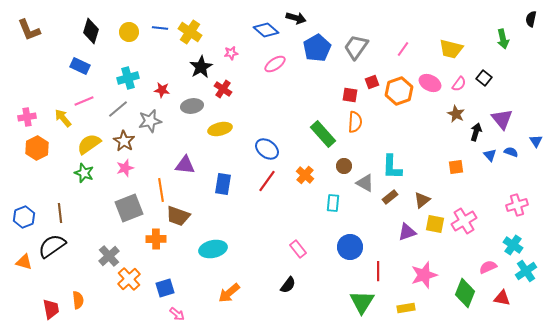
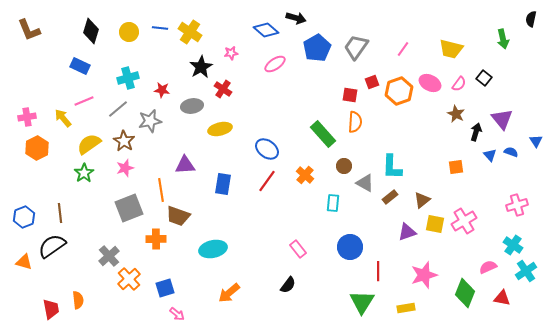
purple triangle at (185, 165): rotated 10 degrees counterclockwise
green star at (84, 173): rotated 18 degrees clockwise
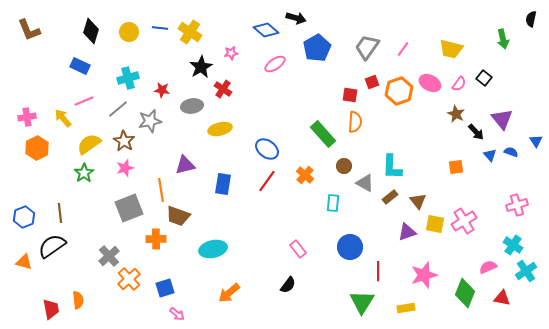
gray trapezoid at (356, 47): moved 11 px right
black arrow at (476, 132): rotated 120 degrees clockwise
purple triangle at (185, 165): rotated 10 degrees counterclockwise
brown triangle at (422, 200): moved 4 px left, 1 px down; rotated 30 degrees counterclockwise
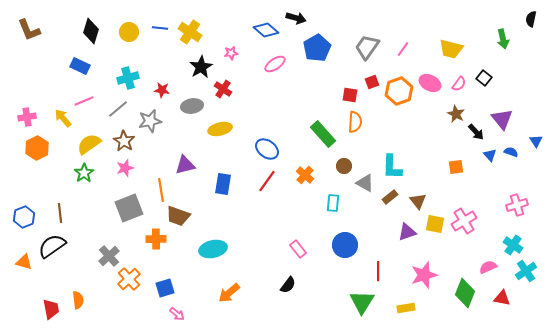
blue circle at (350, 247): moved 5 px left, 2 px up
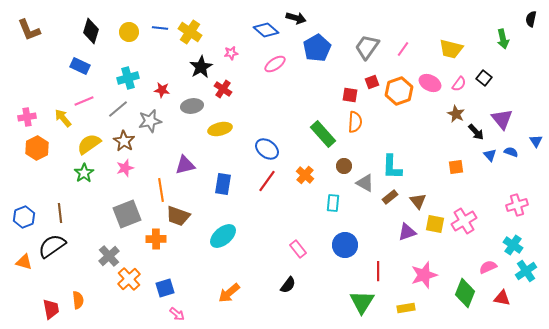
gray square at (129, 208): moved 2 px left, 6 px down
cyan ellipse at (213, 249): moved 10 px right, 13 px up; rotated 28 degrees counterclockwise
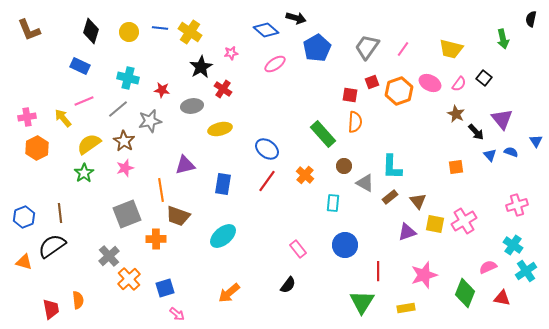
cyan cross at (128, 78): rotated 30 degrees clockwise
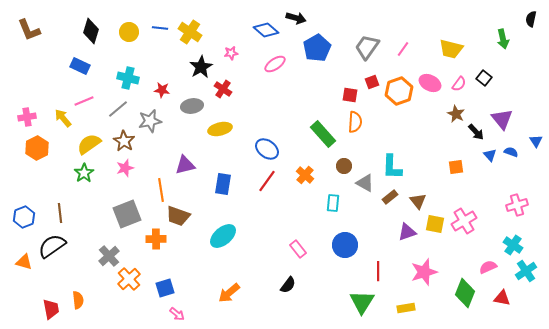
pink star at (424, 275): moved 3 px up
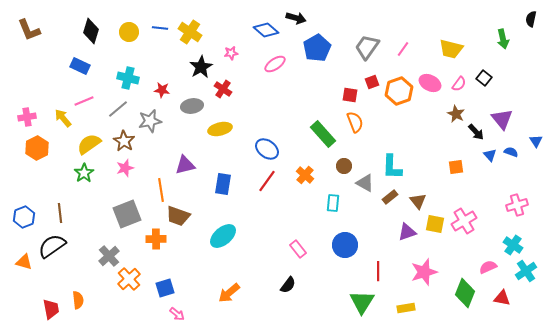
orange semicircle at (355, 122): rotated 25 degrees counterclockwise
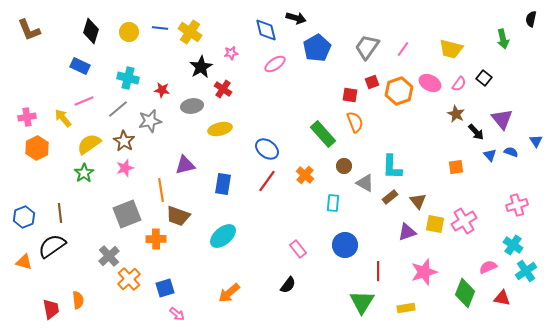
blue diamond at (266, 30): rotated 35 degrees clockwise
